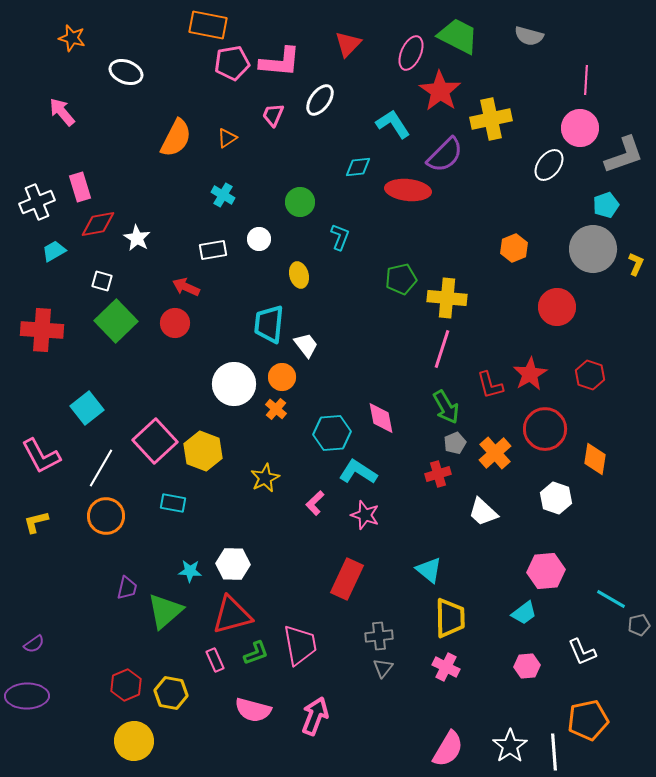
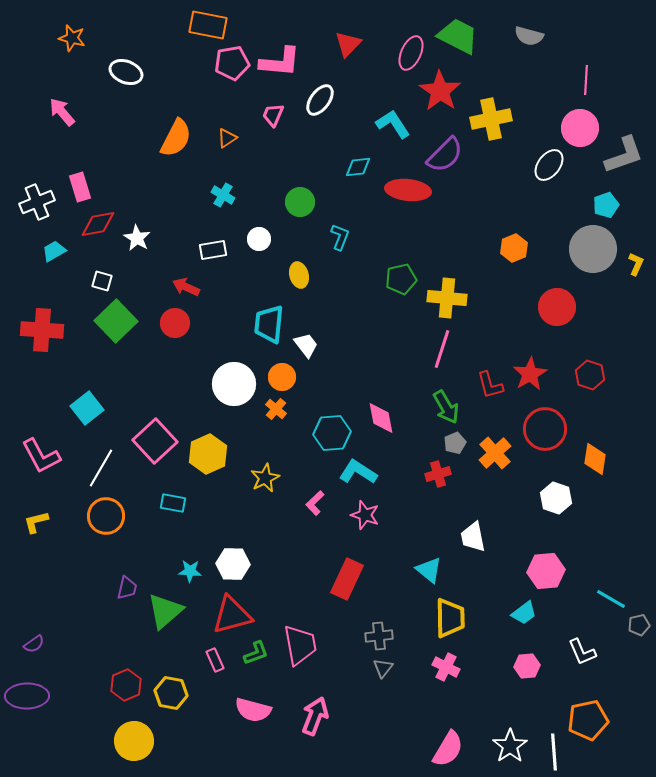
yellow hexagon at (203, 451): moved 5 px right, 3 px down; rotated 15 degrees clockwise
white trapezoid at (483, 512): moved 10 px left, 25 px down; rotated 36 degrees clockwise
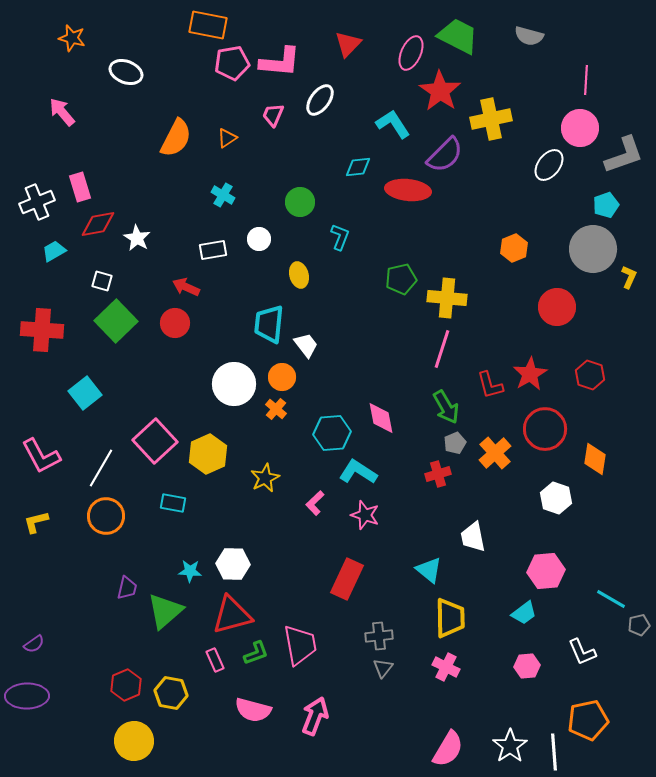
yellow L-shape at (636, 264): moved 7 px left, 13 px down
cyan square at (87, 408): moved 2 px left, 15 px up
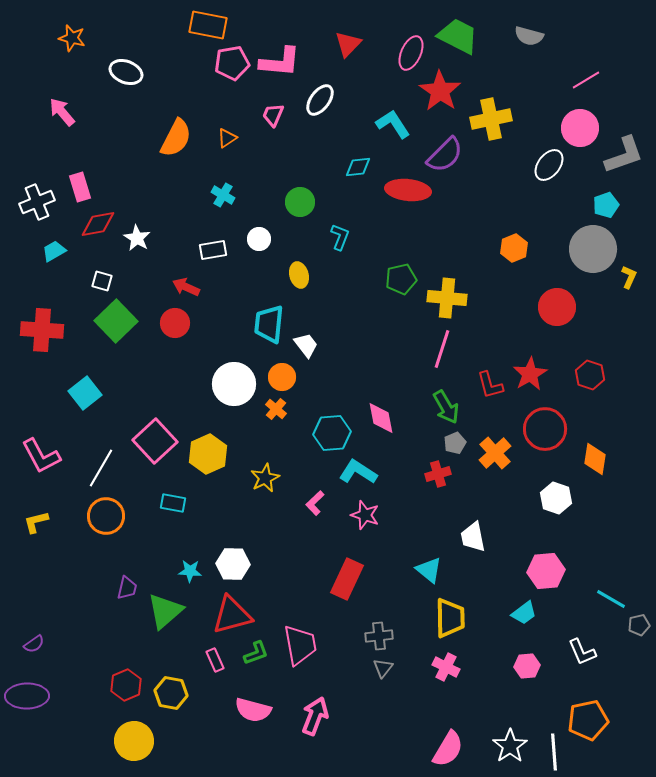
pink line at (586, 80): rotated 56 degrees clockwise
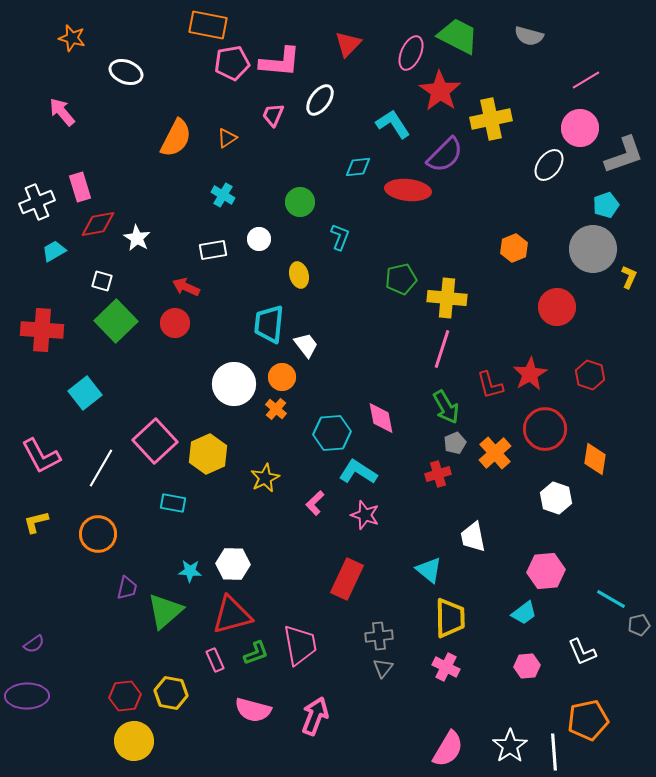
orange circle at (106, 516): moved 8 px left, 18 px down
red hexagon at (126, 685): moved 1 px left, 11 px down; rotated 16 degrees clockwise
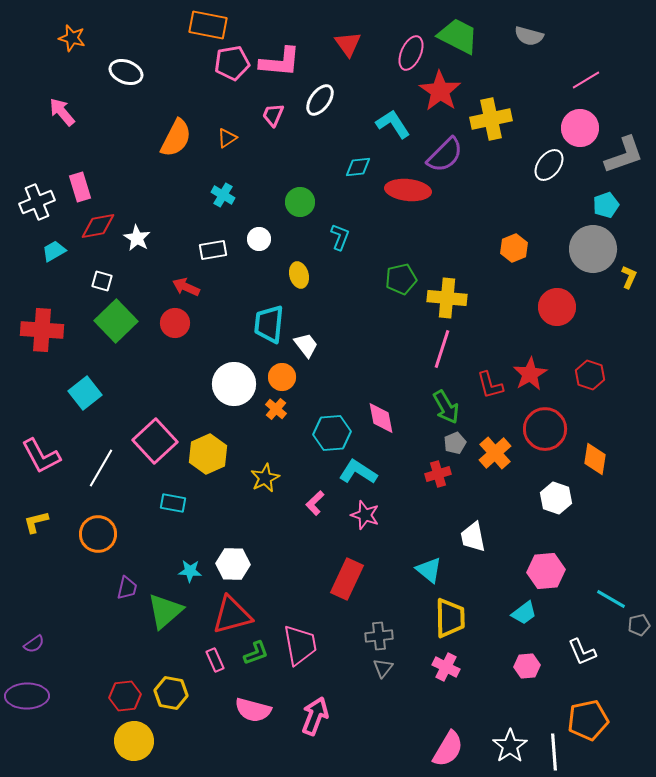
red triangle at (348, 44): rotated 20 degrees counterclockwise
red diamond at (98, 224): moved 2 px down
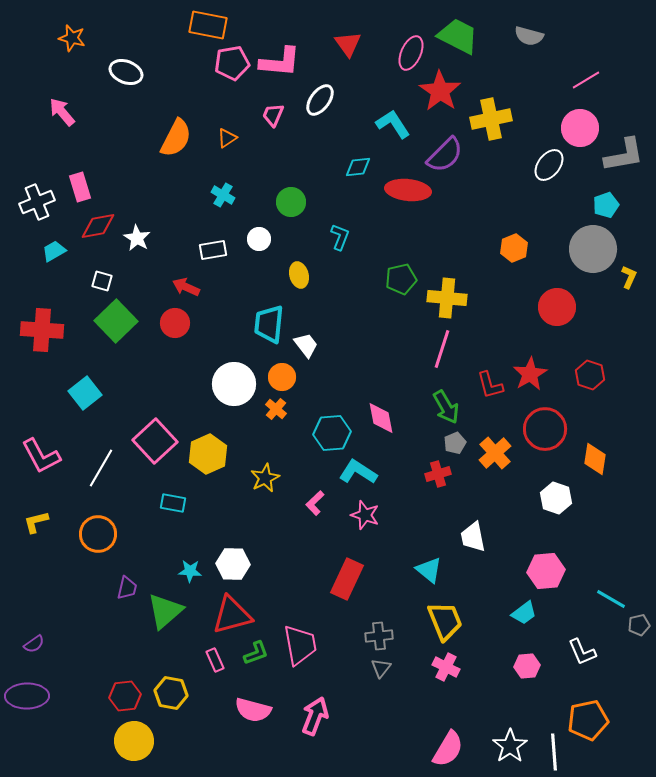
gray L-shape at (624, 155): rotated 9 degrees clockwise
green circle at (300, 202): moved 9 px left
yellow trapezoid at (450, 618): moved 5 px left, 3 px down; rotated 21 degrees counterclockwise
gray triangle at (383, 668): moved 2 px left
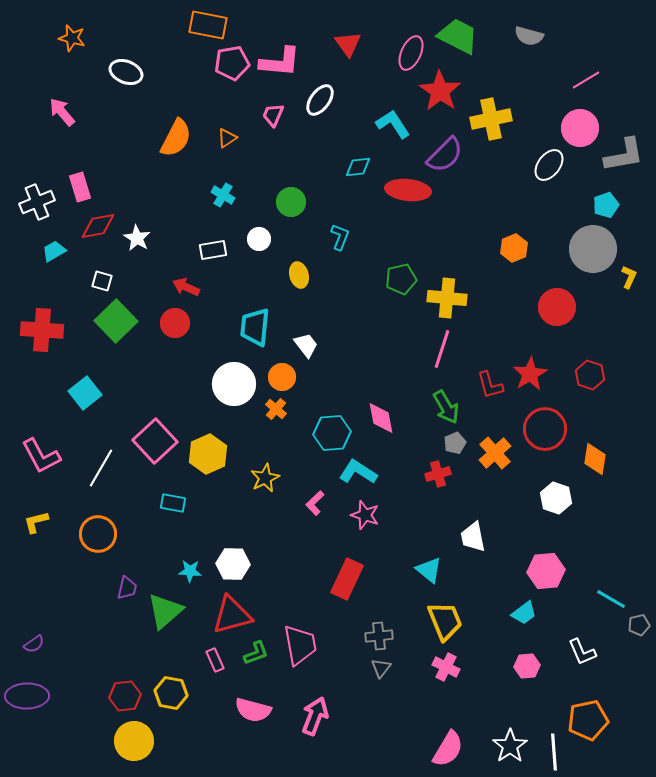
cyan trapezoid at (269, 324): moved 14 px left, 3 px down
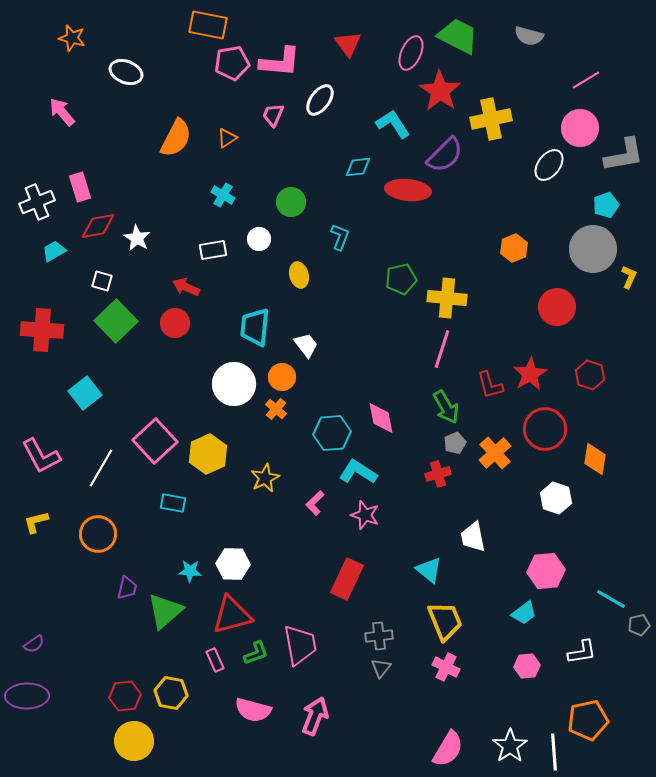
white L-shape at (582, 652): rotated 76 degrees counterclockwise
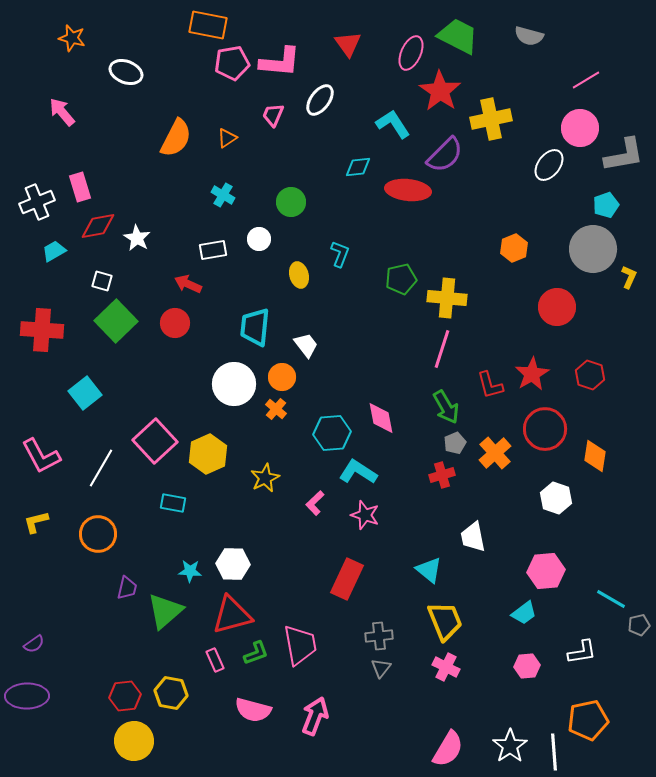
cyan L-shape at (340, 237): moved 17 px down
red arrow at (186, 287): moved 2 px right, 3 px up
red star at (530, 374): moved 2 px right
orange diamond at (595, 459): moved 3 px up
red cross at (438, 474): moved 4 px right, 1 px down
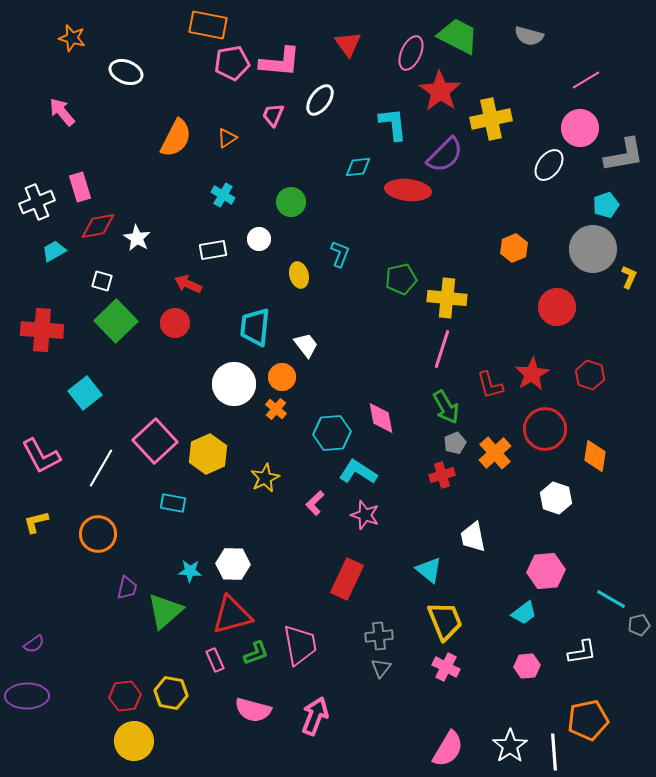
cyan L-shape at (393, 124): rotated 27 degrees clockwise
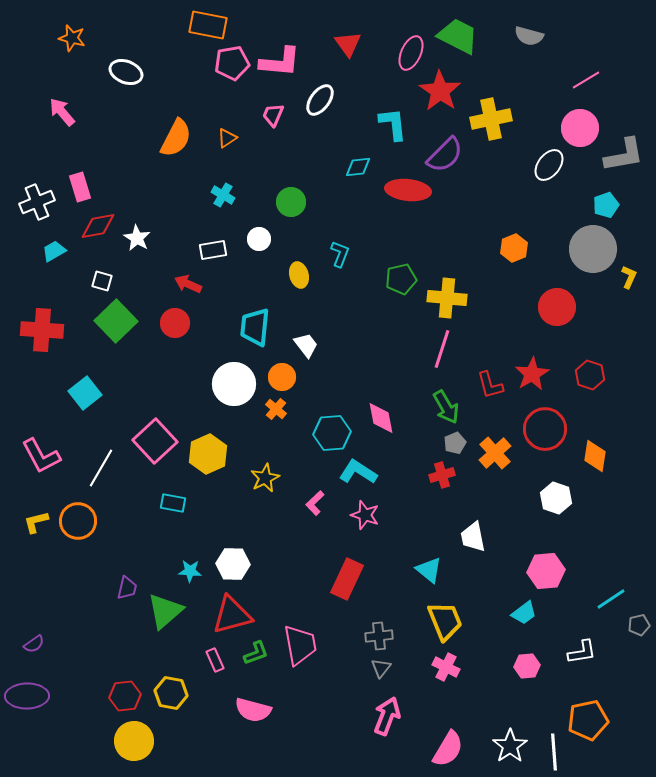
orange circle at (98, 534): moved 20 px left, 13 px up
cyan line at (611, 599): rotated 64 degrees counterclockwise
pink arrow at (315, 716): moved 72 px right
